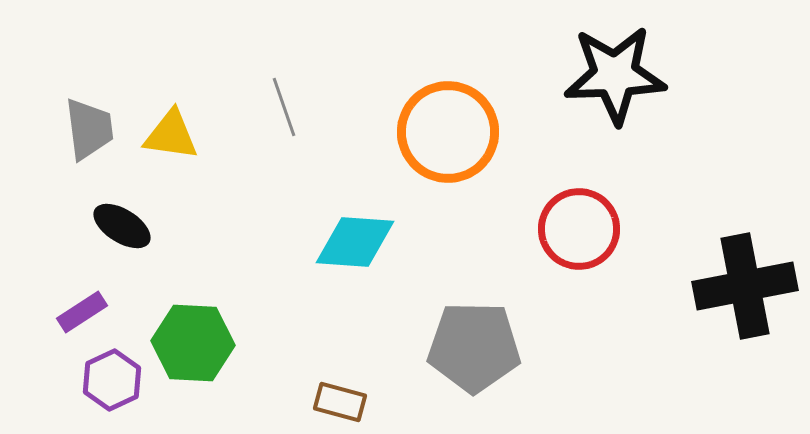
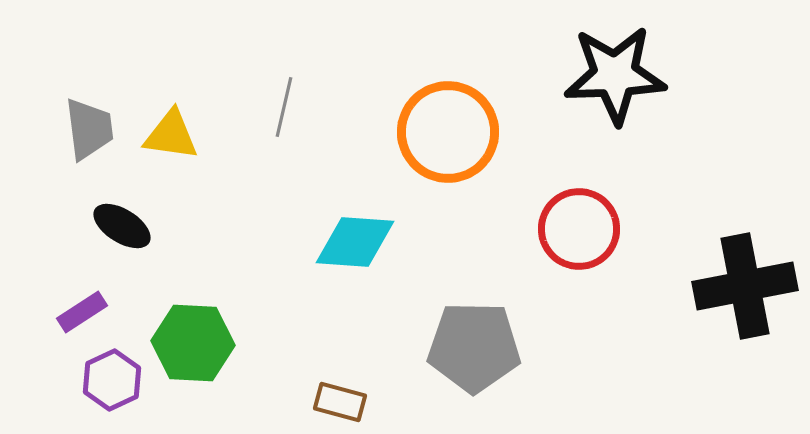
gray line: rotated 32 degrees clockwise
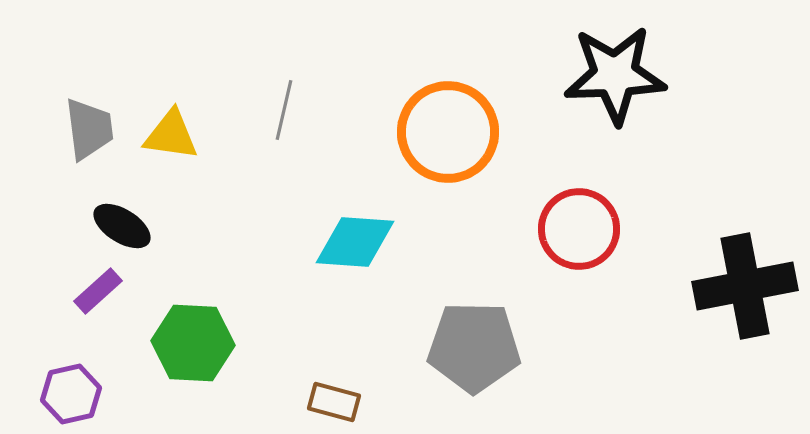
gray line: moved 3 px down
purple rectangle: moved 16 px right, 21 px up; rotated 9 degrees counterclockwise
purple hexagon: moved 41 px left, 14 px down; rotated 12 degrees clockwise
brown rectangle: moved 6 px left
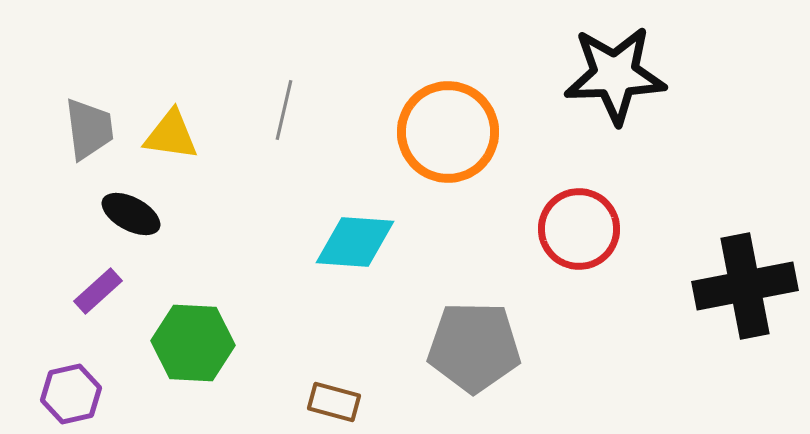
black ellipse: moved 9 px right, 12 px up; rotated 4 degrees counterclockwise
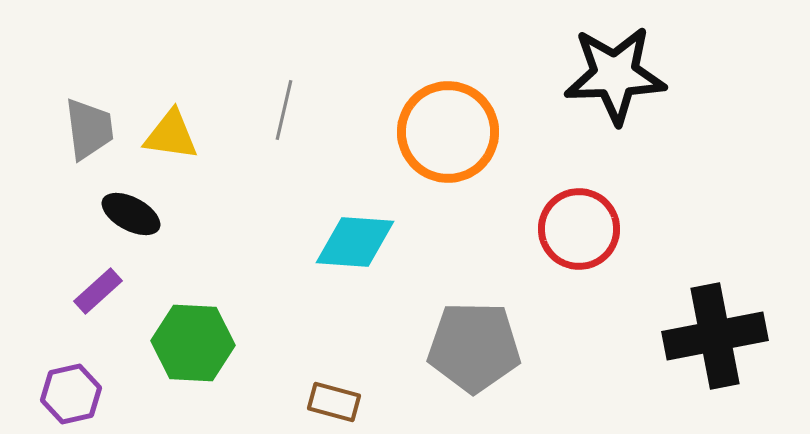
black cross: moved 30 px left, 50 px down
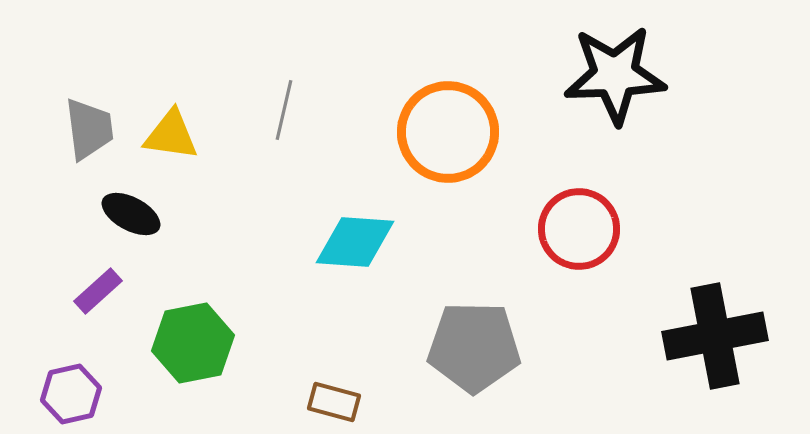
green hexagon: rotated 14 degrees counterclockwise
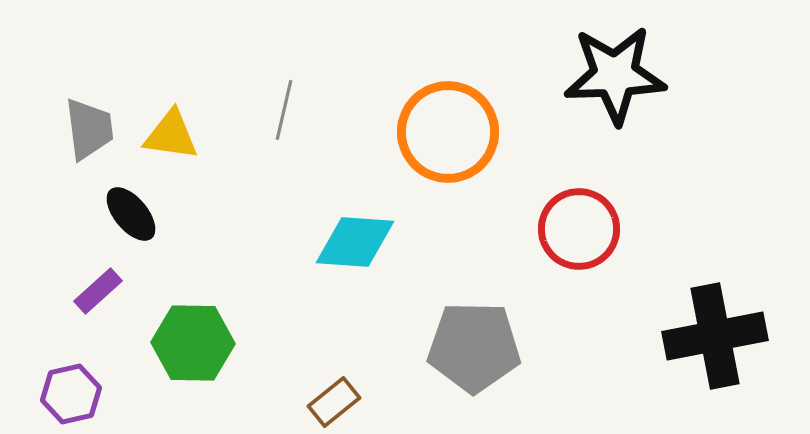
black ellipse: rotated 22 degrees clockwise
green hexagon: rotated 12 degrees clockwise
brown rectangle: rotated 54 degrees counterclockwise
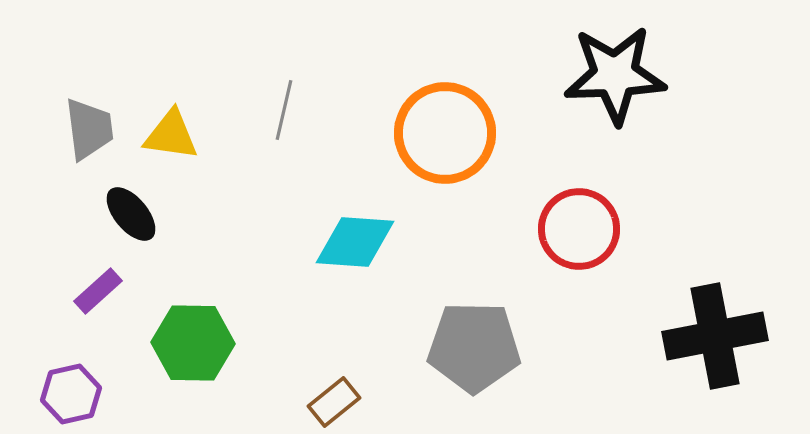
orange circle: moved 3 px left, 1 px down
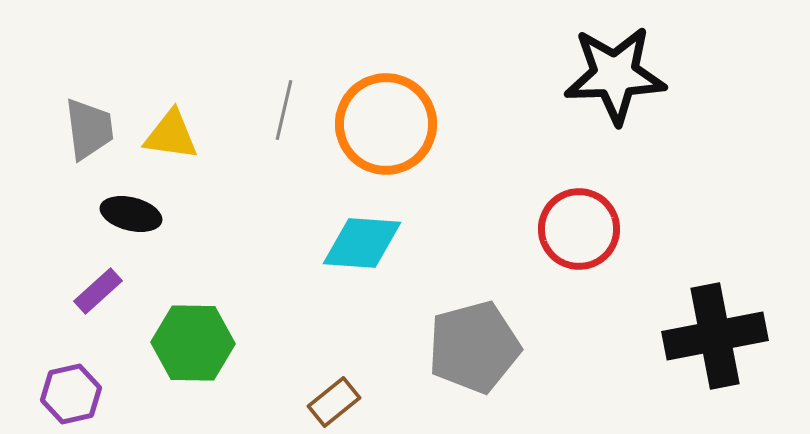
orange circle: moved 59 px left, 9 px up
black ellipse: rotated 36 degrees counterclockwise
cyan diamond: moved 7 px right, 1 px down
gray pentagon: rotated 16 degrees counterclockwise
